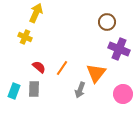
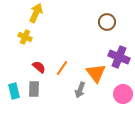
purple cross: moved 8 px down
orange triangle: rotated 15 degrees counterclockwise
cyan rectangle: rotated 35 degrees counterclockwise
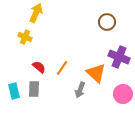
orange triangle: rotated 10 degrees counterclockwise
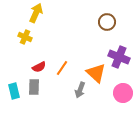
red semicircle: rotated 112 degrees clockwise
gray rectangle: moved 2 px up
pink circle: moved 1 px up
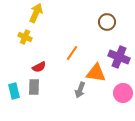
orange line: moved 10 px right, 15 px up
orange triangle: rotated 35 degrees counterclockwise
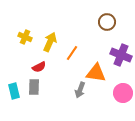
yellow arrow: moved 14 px right, 29 px down
purple cross: moved 2 px right, 2 px up
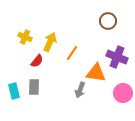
brown circle: moved 1 px right, 1 px up
purple cross: moved 4 px left, 2 px down
red semicircle: moved 2 px left, 6 px up; rotated 24 degrees counterclockwise
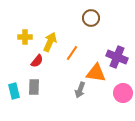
brown circle: moved 17 px left, 3 px up
yellow cross: rotated 24 degrees counterclockwise
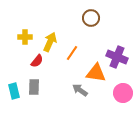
gray arrow: rotated 105 degrees clockwise
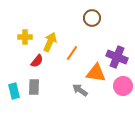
brown circle: moved 1 px right
pink circle: moved 7 px up
